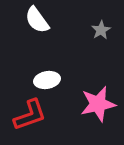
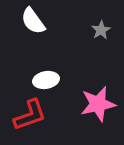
white semicircle: moved 4 px left, 1 px down
white ellipse: moved 1 px left
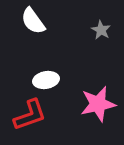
gray star: rotated 12 degrees counterclockwise
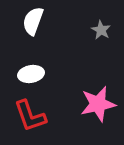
white semicircle: rotated 56 degrees clockwise
white ellipse: moved 15 px left, 6 px up
red L-shape: moved 1 px down; rotated 90 degrees clockwise
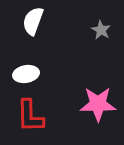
white ellipse: moved 5 px left
pink star: rotated 12 degrees clockwise
red L-shape: rotated 18 degrees clockwise
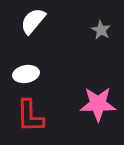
white semicircle: rotated 20 degrees clockwise
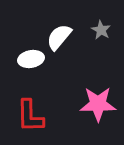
white semicircle: moved 26 px right, 16 px down
white ellipse: moved 5 px right, 15 px up
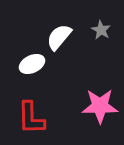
white ellipse: moved 1 px right, 5 px down; rotated 15 degrees counterclockwise
pink star: moved 2 px right, 2 px down
red L-shape: moved 1 px right, 2 px down
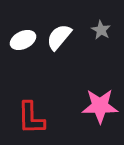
white ellipse: moved 9 px left, 24 px up
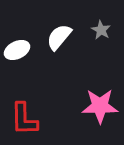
white ellipse: moved 6 px left, 10 px down
red L-shape: moved 7 px left, 1 px down
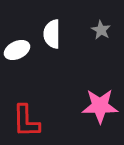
white semicircle: moved 7 px left, 3 px up; rotated 40 degrees counterclockwise
red L-shape: moved 2 px right, 2 px down
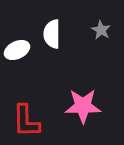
pink star: moved 17 px left
